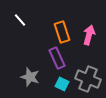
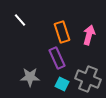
gray star: rotated 18 degrees counterclockwise
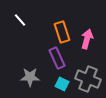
pink arrow: moved 2 px left, 4 px down
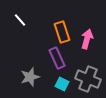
gray star: rotated 18 degrees counterclockwise
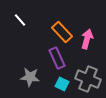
orange rectangle: rotated 25 degrees counterclockwise
gray star: rotated 24 degrees clockwise
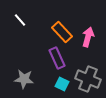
pink arrow: moved 1 px right, 2 px up
gray star: moved 6 px left, 2 px down
